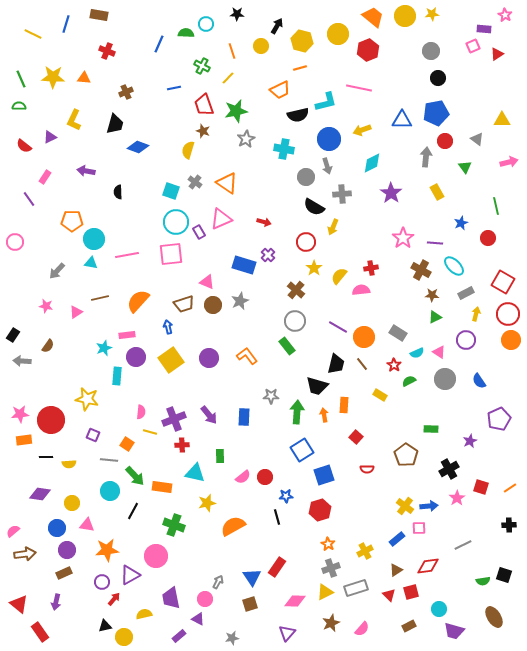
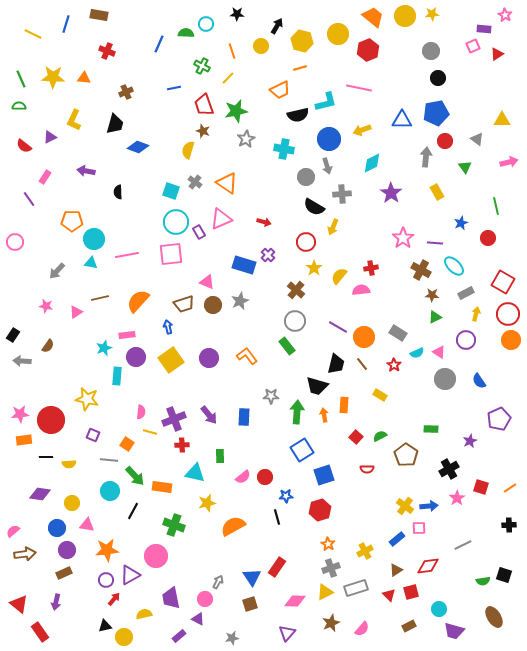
green semicircle at (409, 381): moved 29 px left, 55 px down
purple circle at (102, 582): moved 4 px right, 2 px up
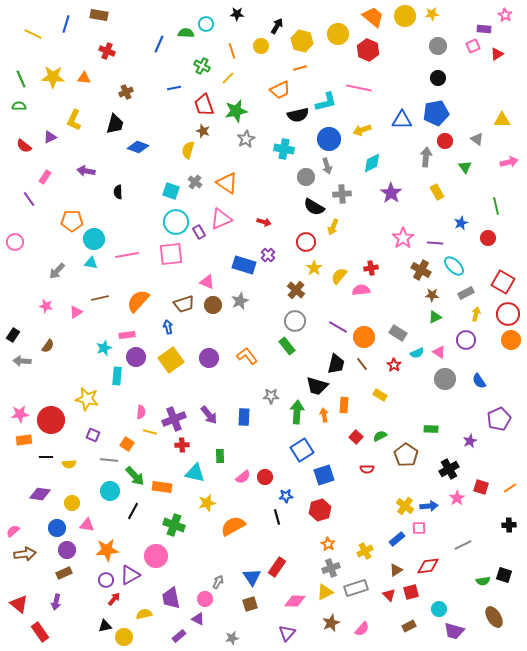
red hexagon at (368, 50): rotated 15 degrees counterclockwise
gray circle at (431, 51): moved 7 px right, 5 px up
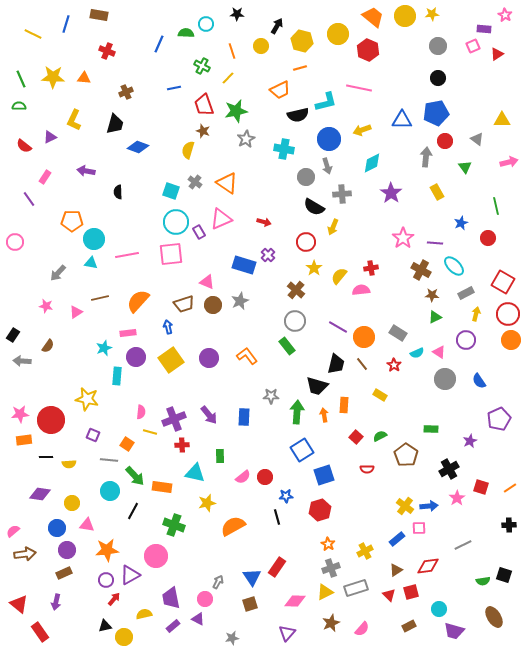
gray arrow at (57, 271): moved 1 px right, 2 px down
pink rectangle at (127, 335): moved 1 px right, 2 px up
purple rectangle at (179, 636): moved 6 px left, 10 px up
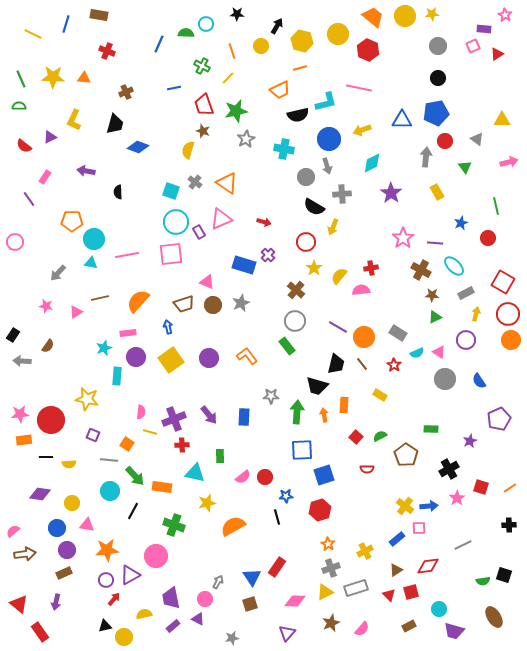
gray star at (240, 301): moved 1 px right, 2 px down
blue square at (302, 450): rotated 30 degrees clockwise
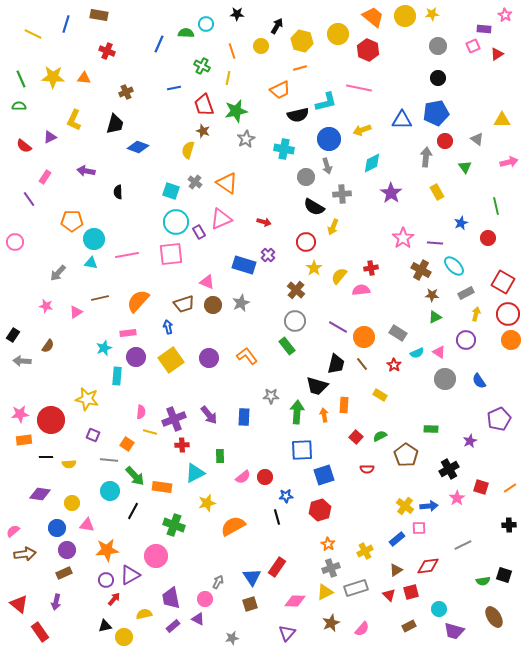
yellow line at (228, 78): rotated 32 degrees counterclockwise
cyan triangle at (195, 473): rotated 40 degrees counterclockwise
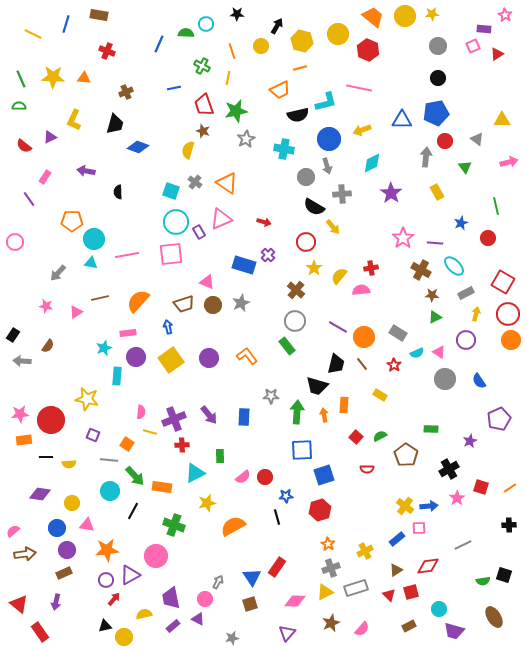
yellow arrow at (333, 227): rotated 63 degrees counterclockwise
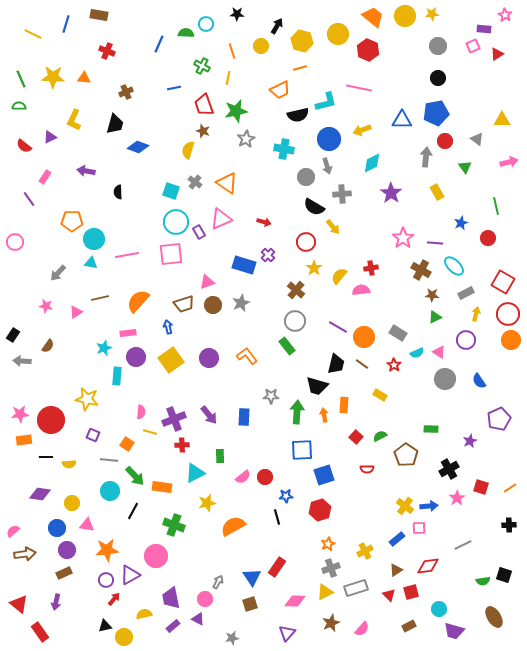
pink triangle at (207, 282): rotated 42 degrees counterclockwise
brown line at (362, 364): rotated 16 degrees counterclockwise
orange star at (328, 544): rotated 16 degrees clockwise
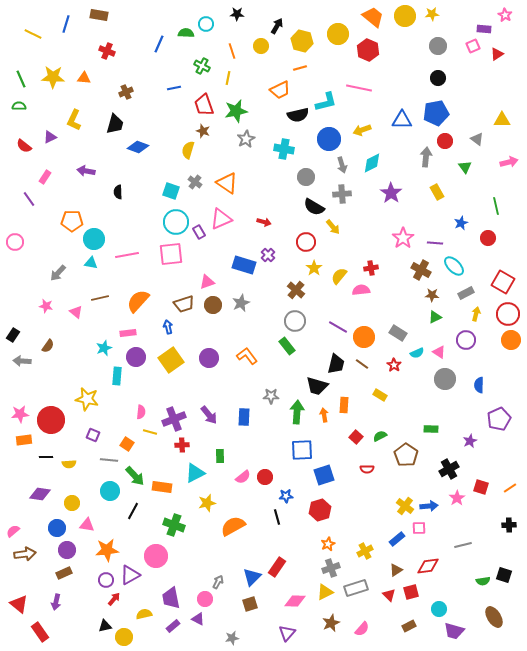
gray arrow at (327, 166): moved 15 px right, 1 px up
pink triangle at (76, 312): rotated 48 degrees counterclockwise
blue semicircle at (479, 381): moved 4 px down; rotated 35 degrees clockwise
gray line at (463, 545): rotated 12 degrees clockwise
blue triangle at (252, 577): rotated 18 degrees clockwise
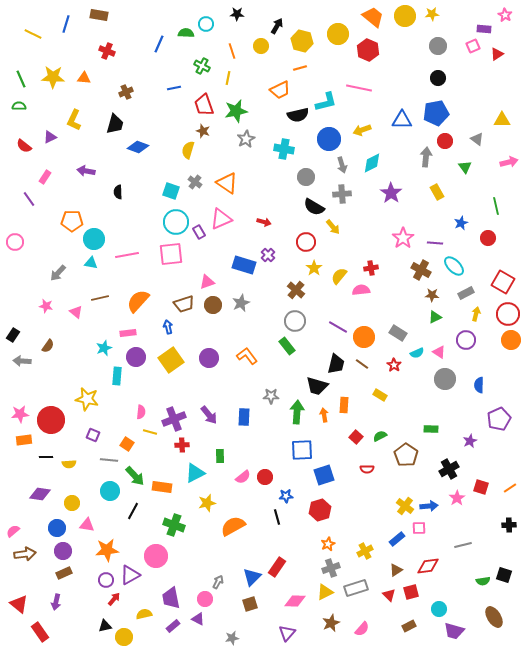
purple circle at (67, 550): moved 4 px left, 1 px down
